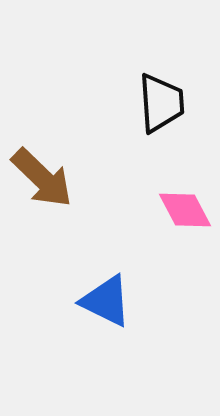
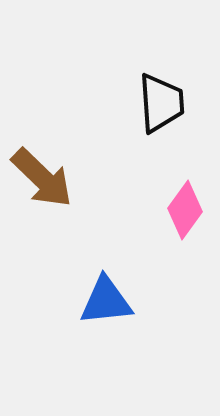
pink diamond: rotated 64 degrees clockwise
blue triangle: rotated 32 degrees counterclockwise
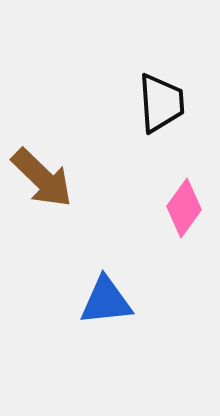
pink diamond: moved 1 px left, 2 px up
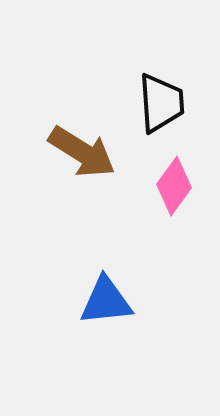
brown arrow: moved 40 px right, 26 px up; rotated 12 degrees counterclockwise
pink diamond: moved 10 px left, 22 px up
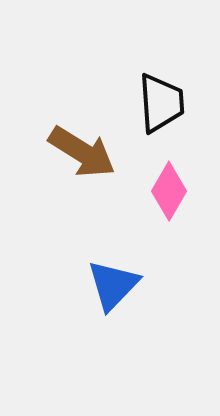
pink diamond: moved 5 px left, 5 px down; rotated 6 degrees counterclockwise
blue triangle: moved 7 px right, 16 px up; rotated 40 degrees counterclockwise
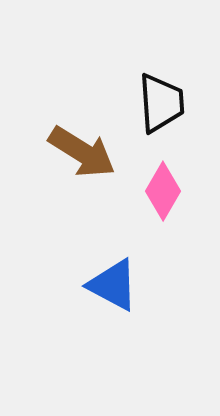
pink diamond: moved 6 px left
blue triangle: rotated 46 degrees counterclockwise
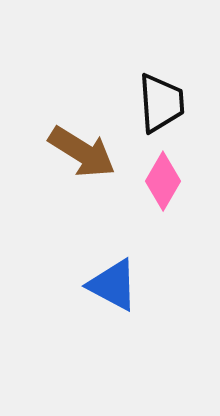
pink diamond: moved 10 px up
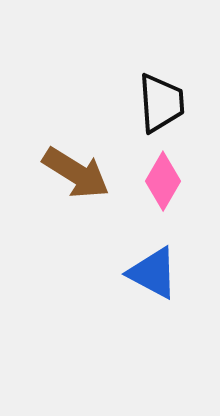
brown arrow: moved 6 px left, 21 px down
blue triangle: moved 40 px right, 12 px up
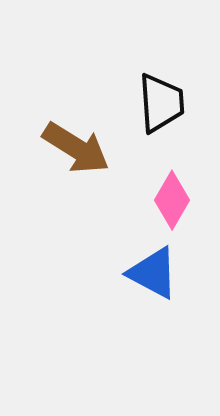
brown arrow: moved 25 px up
pink diamond: moved 9 px right, 19 px down
